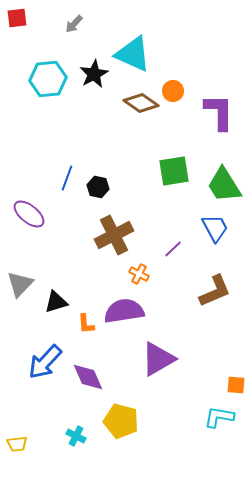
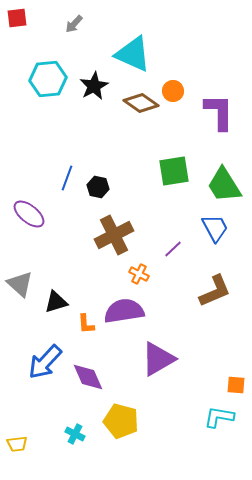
black star: moved 12 px down
gray triangle: rotated 32 degrees counterclockwise
cyan cross: moved 1 px left, 2 px up
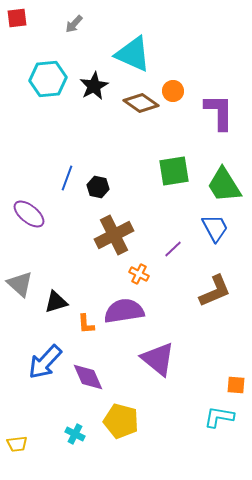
purple triangle: rotated 51 degrees counterclockwise
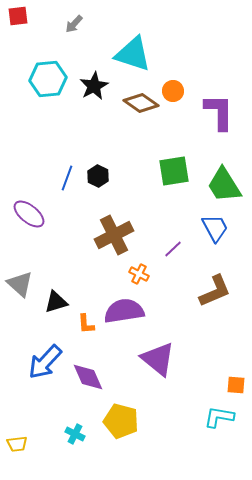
red square: moved 1 px right, 2 px up
cyan triangle: rotated 6 degrees counterclockwise
black hexagon: moved 11 px up; rotated 15 degrees clockwise
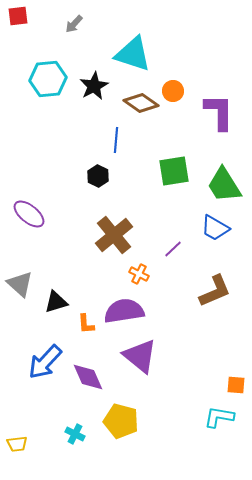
blue line: moved 49 px right, 38 px up; rotated 15 degrees counterclockwise
blue trapezoid: rotated 148 degrees clockwise
brown cross: rotated 12 degrees counterclockwise
purple triangle: moved 18 px left, 3 px up
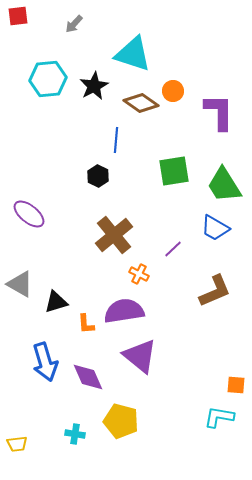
gray triangle: rotated 12 degrees counterclockwise
blue arrow: rotated 60 degrees counterclockwise
cyan cross: rotated 18 degrees counterclockwise
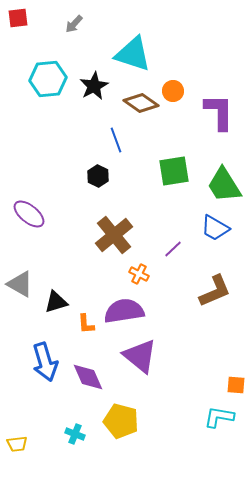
red square: moved 2 px down
blue line: rotated 25 degrees counterclockwise
cyan cross: rotated 12 degrees clockwise
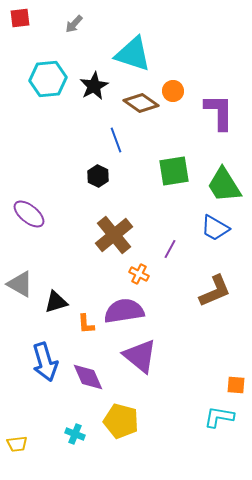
red square: moved 2 px right
purple line: moved 3 px left; rotated 18 degrees counterclockwise
